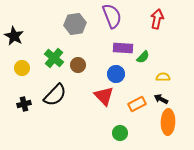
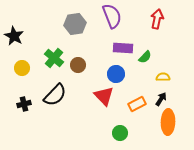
green semicircle: moved 2 px right
black arrow: rotated 96 degrees clockwise
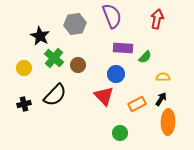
black star: moved 26 px right
yellow circle: moved 2 px right
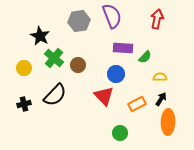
gray hexagon: moved 4 px right, 3 px up
yellow semicircle: moved 3 px left
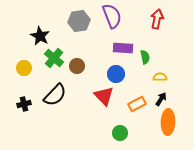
green semicircle: rotated 56 degrees counterclockwise
brown circle: moved 1 px left, 1 px down
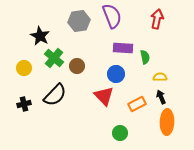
black arrow: moved 2 px up; rotated 56 degrees counterclockwise
orange ellipse: moved 1 px left
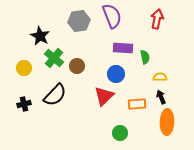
red triangle: rotated 30 degrees clockwise
orange rectangle: rotated 24 degrees clockwise
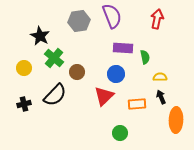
brown circle: moved 6 px down
orange ellipse: moved 9 px right, 2 px up
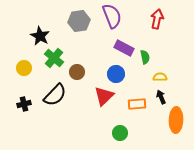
purple rectangle: moved 1 px right; rotated 24 degrees clockwise
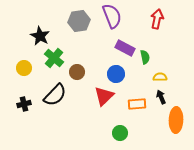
purple rectangle: moved 1 px right
